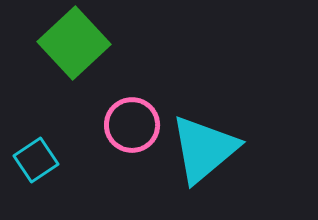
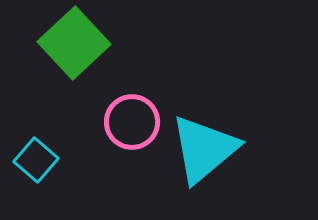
pink circle: moved 3 px up
cyan square: rotated 15 degrees counterclockwise
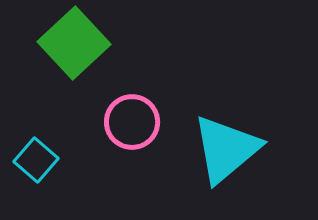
cyan triangle: moved 22 px right
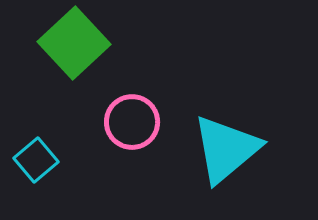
cyan square: rotated 9 degrees clockwise
